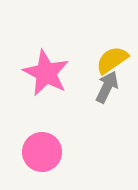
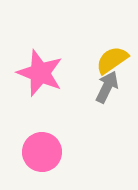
pink star: moved 6 px left; rotated 6 degrees counterclockwise
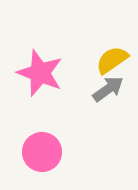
gray arrow: moved 1 px right, 2 px down; rotated 28 degrees clockwise
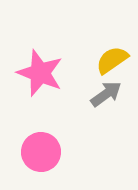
gray arrow: moved 2 px left, 5 px down
pink circle: moved 1 px left
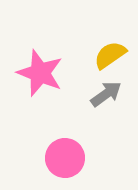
yellow semicircle: moved 2 px left, 5 px up
pink circle: moved 24 px right, 6 px down
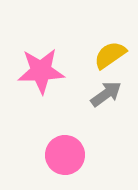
pink star: moved 1 px right, 2 px up; rotated 24 degrees counterclockwise
pink circle: moved 3 px up
